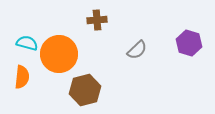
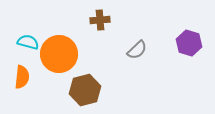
brown cross: moved 3 px right
cyan semicircle: moved 1 px right, 1 px up
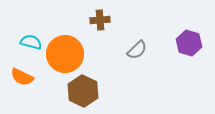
cyan semicircle: moved 3 px right
orange circle: moved 6 px right
orange semicircle: rotated 110 degrees clockwise
brown hexagon: moved 2 px left, 1 px down; rotated 20 degrees counterclockwise
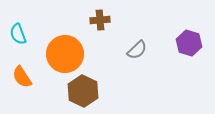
cyan semicircle: moved 13 px left, 8 px up; rotated 125 degrees counterclockwise
orange semicircle: rotated 30 degrees clockwise
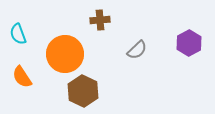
purple hexagon: rotated 15 degrees clockwise
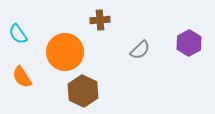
cyan semicircle: rotated 15 degrees counterclockwise
gray semicircle: moved 3 px right
orange circle: moved 2 px up
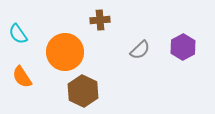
purple hexagon: moved 6 px left, 4 px down
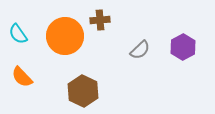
orange circle: moved 16 px up
orange semicircle: rotated 10 degrees counterclockwise
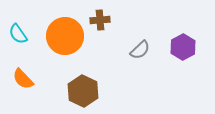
orange semicircle: moved 1 px right, 2 px down
